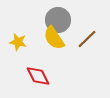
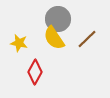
gray circle: moved 1 px up
yellow star: moved 1 px right, 1 px down
red diamond: moved 3 px left, 4 px up; rotated 55 degrees clockwise
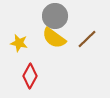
gray circle: moved 3 px left, 3 px up
yellow semicircle: rotated 20 degrees counterclockwise
red diamond: moved 5 px left, 4 px down
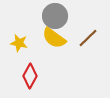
brown line: moved 1 px right, 1 px up
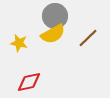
yellow semicircle: moved 1 px left, 4 px up; rotated 65 degrees counterclockwise
red diamond: moved 1 px left, 6 px down; rotated 50 degrees clockwise
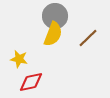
yellow semicircle: rotated 40 degrees counterclockwise
yellow star: moved 16 px down
red diamond: moved 2 px right
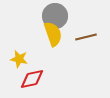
yellow semicircle: rotated 40 degrees counterclockwise
brown line: moved 2 px left, 1 px up; rotated 30 degrees clockwise
red diamond: moved 1 px right, 3 px up
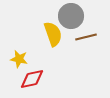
gray circle: moved 16 px right
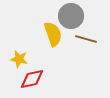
brown line: moved 2 px down; rotated 30 degrees clockwise
